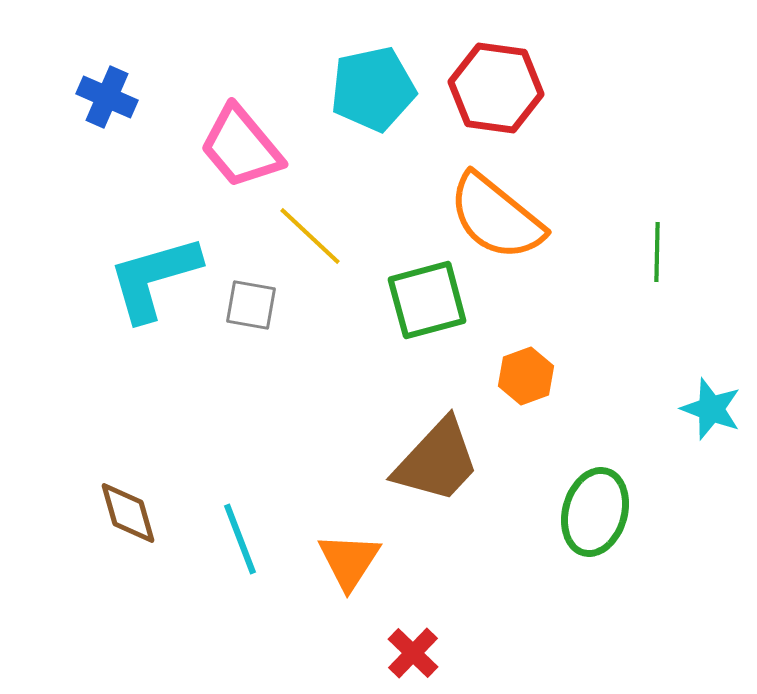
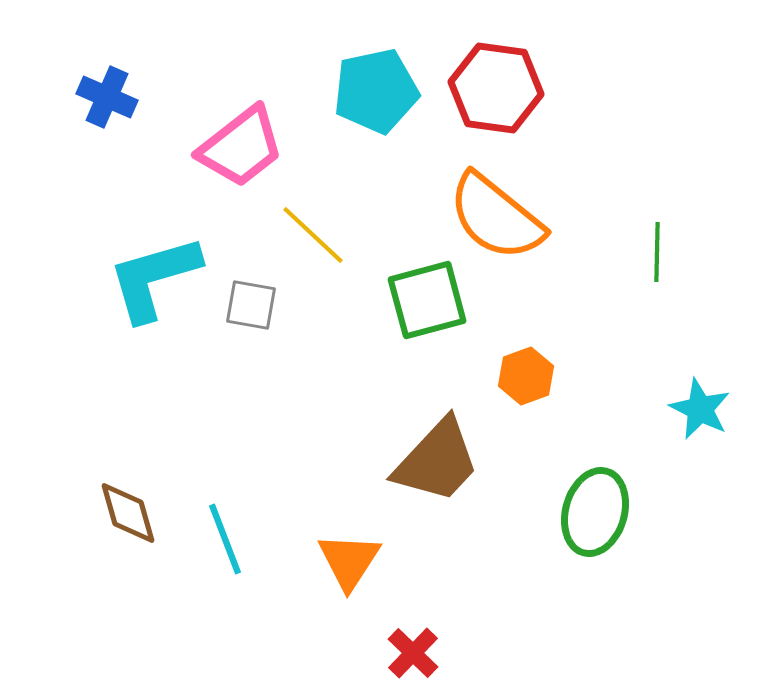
cyan pentagon: moved 3 px right, 2 px down
pink trapezoid: rotated 88 degrees counterclockwise
yellow line: moved 3 px right, 1 px up
cyan star: moved 11 px left; rotated 6 degrees clockwise
cyan line: moved 15 px left
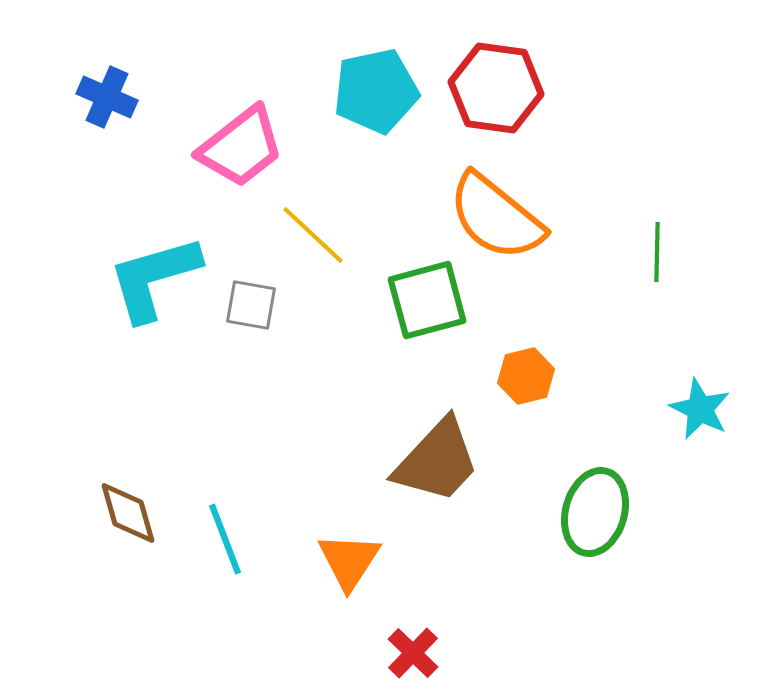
orange hexagon: rotated 6 degrees clockwise
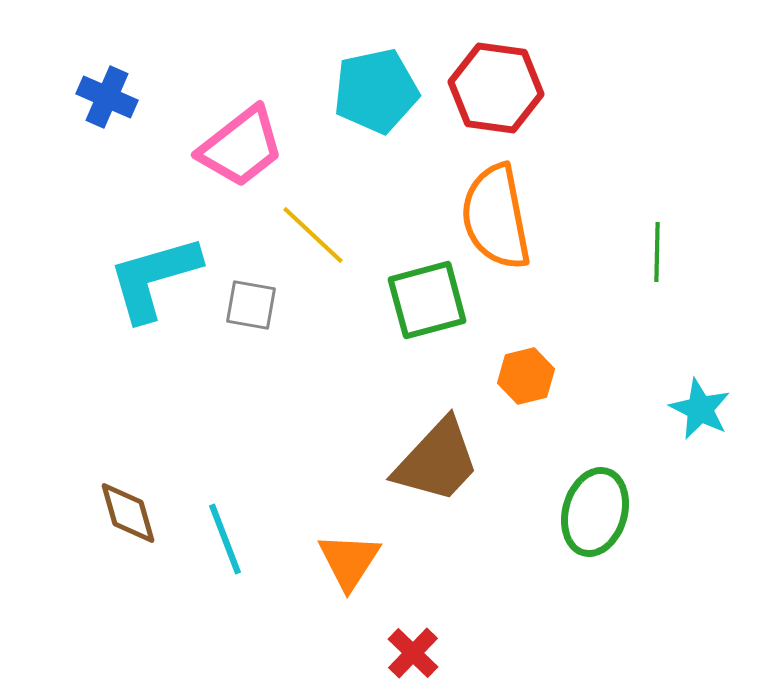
orange semicircle: rotated 40 degrees clockwise
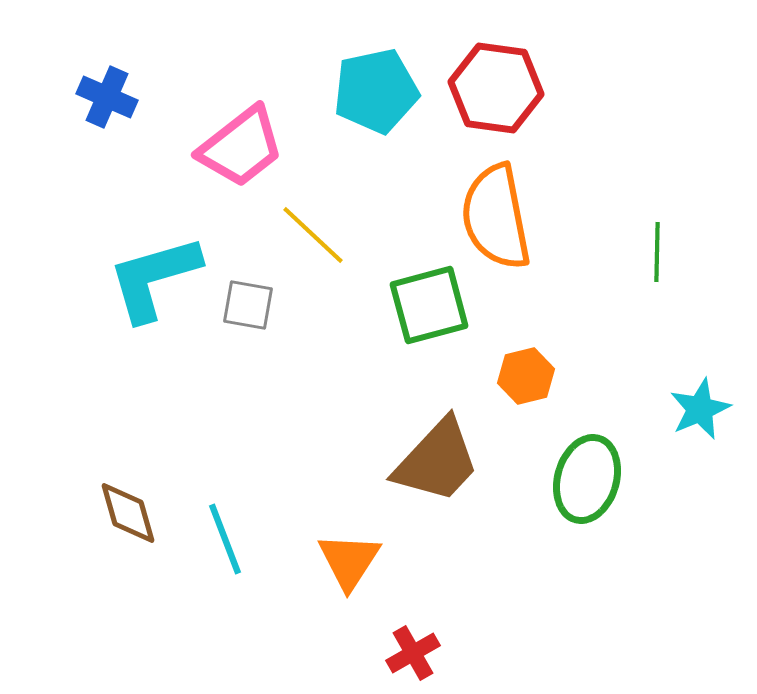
green square: moved 2 px right, 5 px down
gray square: moved 3 px left
cyan star: rotated 22 degrees clockwise
green ellipse: moved 8 px left, 33 px up
red cross: rotated 16 degrees clockwise
